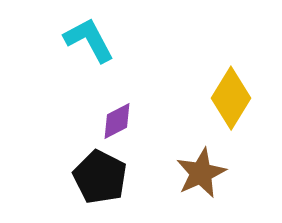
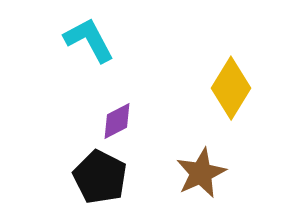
yellow diamond: moved 10 px up
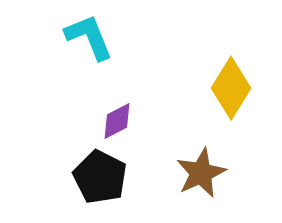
cyan L-shape: moved 3 px up; rotated 6 degrees clockwise
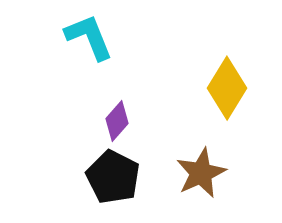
yellow diamond: moved 4 px left
purple diamond: rotated 21 degrees counterclockwise
black pentagon: moved 13 px right
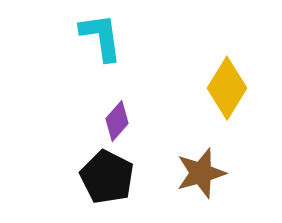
cyan L-shape: moved 12 px right; rotated 14 degrees clockwise
brown star: rotated 9 degrees clockwise
black pentagon: moved 6 px left
